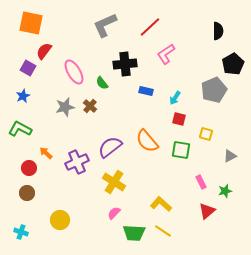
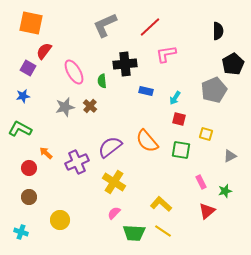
pink L-shape: rotated 25 degrees clockwise
green semicircle: moved 2 px up; rotated 32 degrees clockwise
blue star: rotated 16 degrees clockwise
brown circle: moved 2 px right, 4 px down
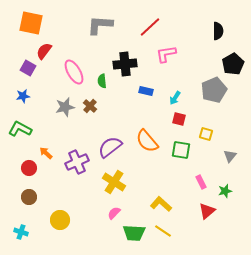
gray L-shape: moved 5 px left; rotated 28 degrees clockwise
gray triangle: rotated 24 degrees counterclockwise
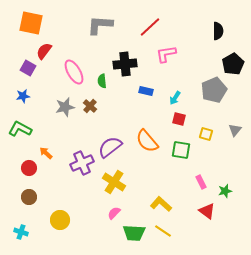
gray triangle: moved 5 px right, 26 px up
purple cross: moved 5 px right, 1 px down
red triangle: rotated 42 degrees counterclockwise
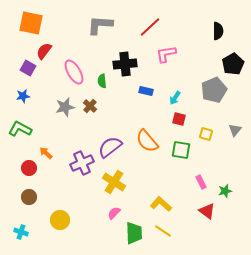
green trapezoid: rotated 95 degrees counterclockwise
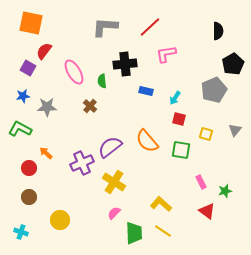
gray L-shape: moved 5 px right, 2 px down
gray star: moved 18 px left; rotated 12 degrees clockwise
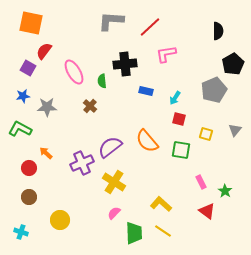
gray L-shape: moved 6 px right, 6 px up
green star: rotated 24 degrees counterclockwise
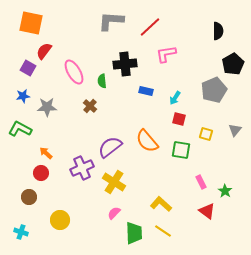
purple cross: moved 5 px down
red circle: moved 12 px right, 5 px down
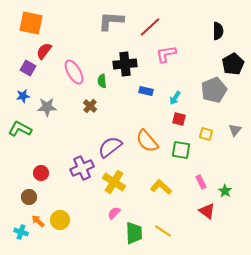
orange arrow: moved 8 px left, 68 px down
yellow L-shape: moved 17 px up
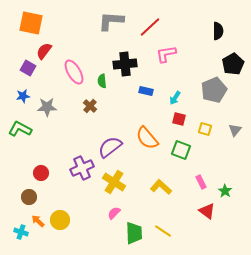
yellow square: moved 1 px left, 5 px up
orange semicircle: moved 3 px up
green square: rotated 12 degrees clockwise
